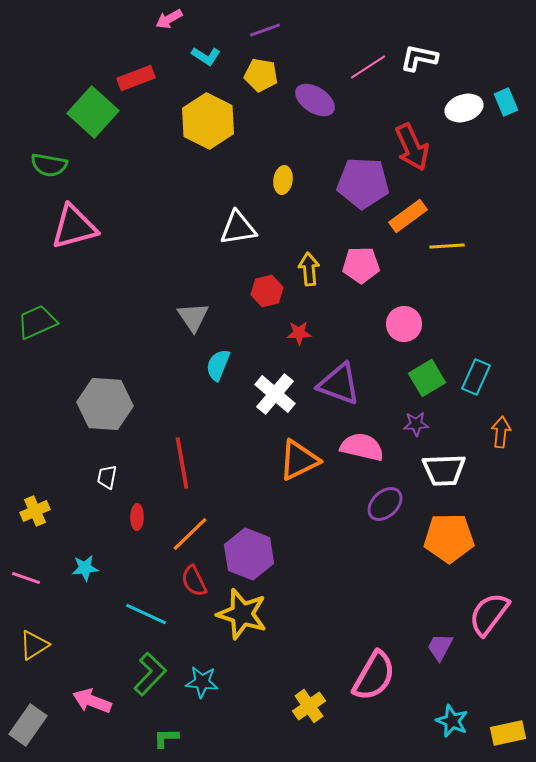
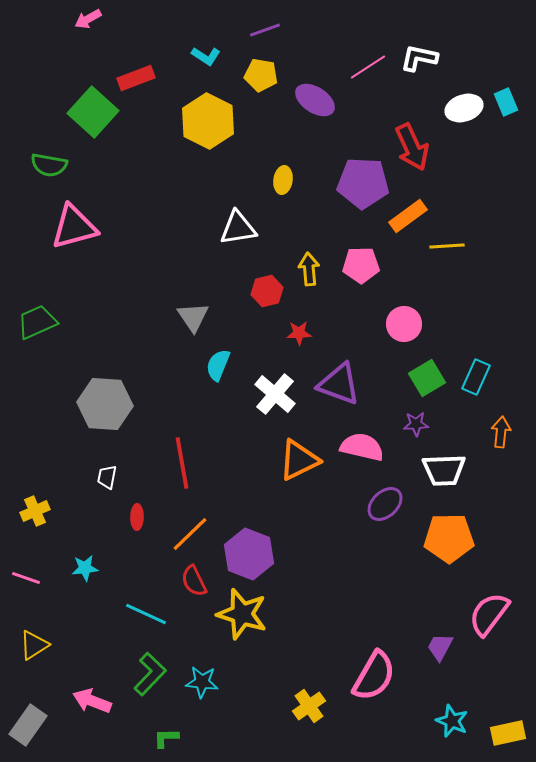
pink arrow at (169, 19): moved 81 px left
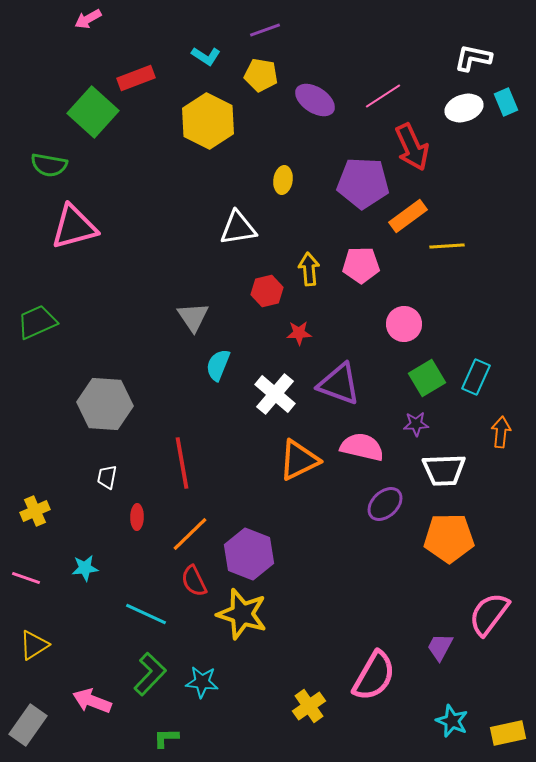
white L-shape at (419, 58): moved 54 px right
pink line at (368, 67): moved 15 px right, 29 px down
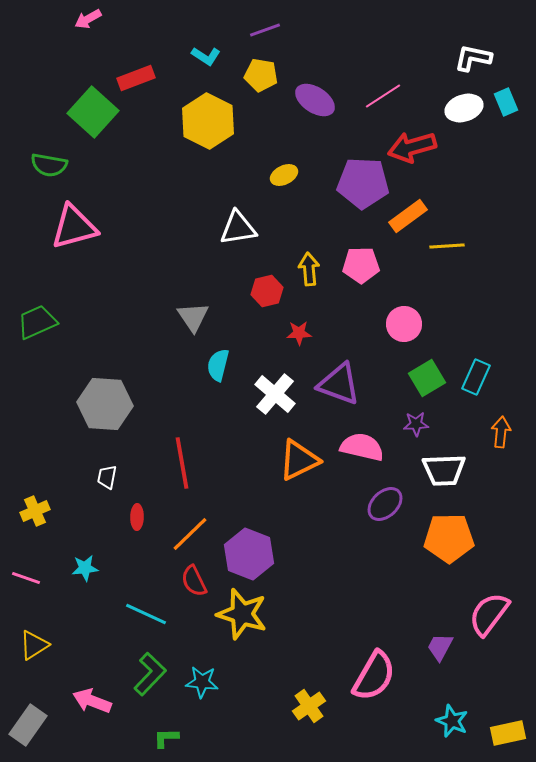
red arrow at (412, 147): rotated 99 degrees clockwise
yellow ellipse at (283, 180): moved 1 px right, 5 px up; rotated 56 degrees clockwise
cyan semicircle at (218, 365): rotated 8 degrees counterclockwise
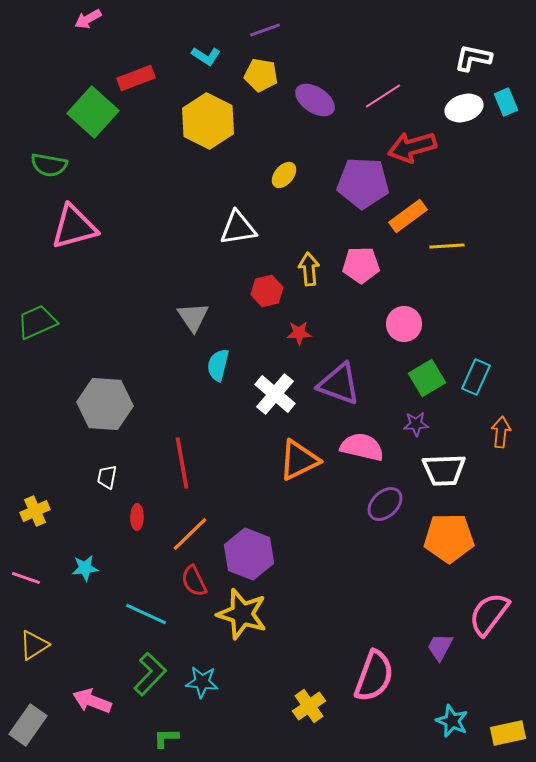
yellow ellipse at (284, 175): rotated 24 degrees counterclockwise
pink semicircle at (374, 676): rotated 10 degrees counterclockwise
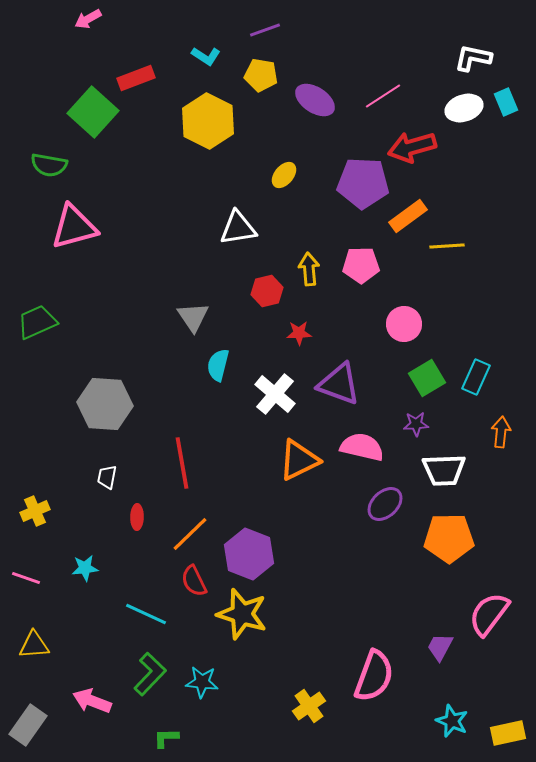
yellow triangle at (34, 645): rotated 28 degrees clockwise
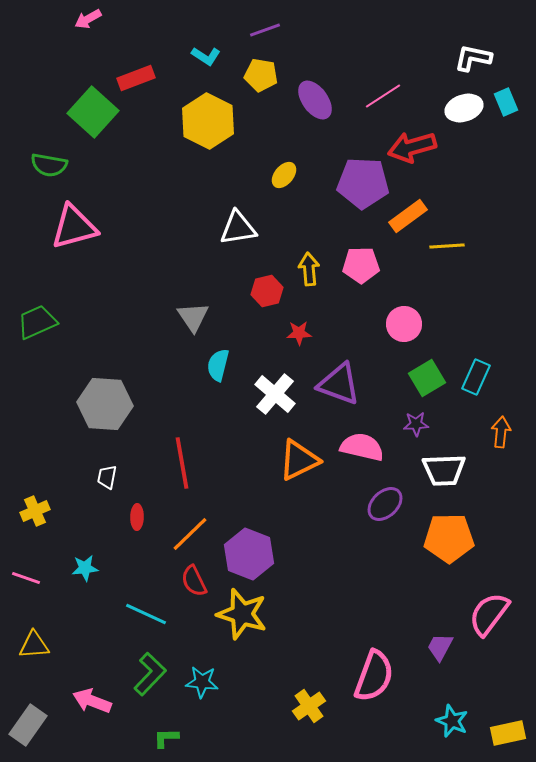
purple ellipse at (315, 100): rotated 21 degrees clockwise
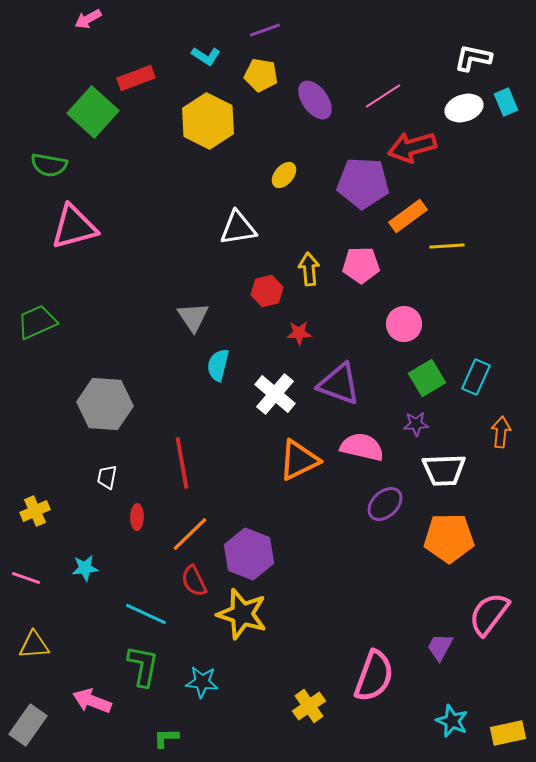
green L-shape at (150, 674): moved 7 px left, 8 px up; rotated 33 degrees counterclockwise
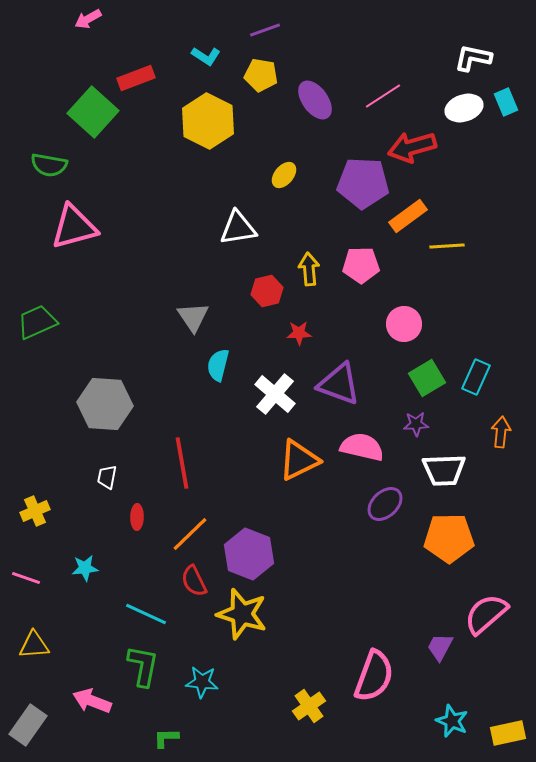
pink semicircle at (489, 614): moved 3 px left; rotated 12 degrees clockwise
